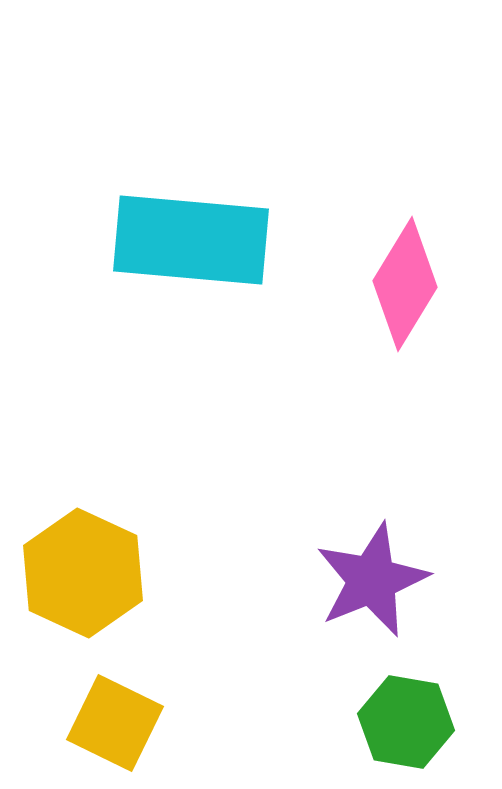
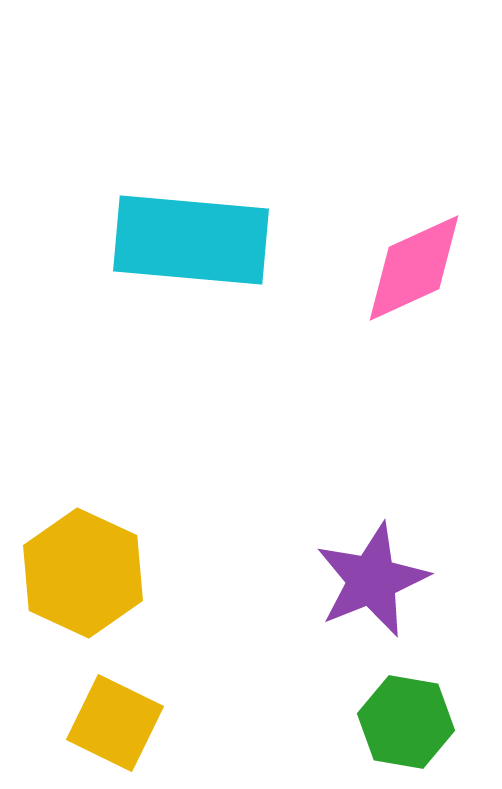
pink diamond: moved 9 px right, 16 px up; rotated 34 degrees clockwise
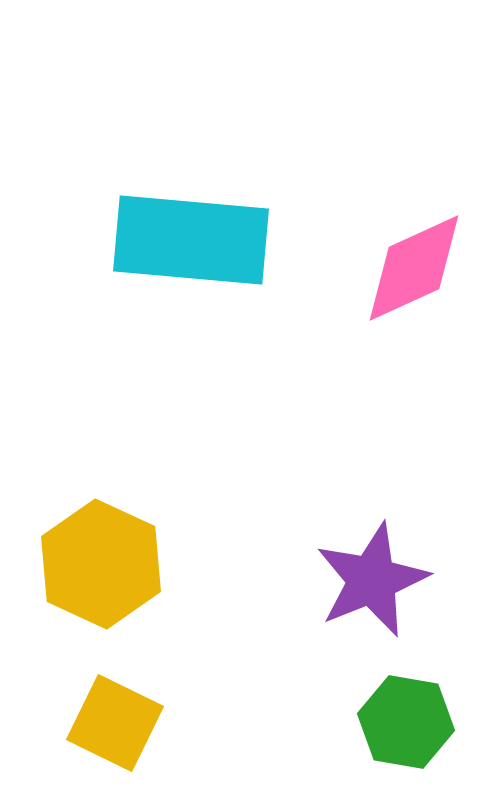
yellow hexagon: moved 18 px right, 9 px up
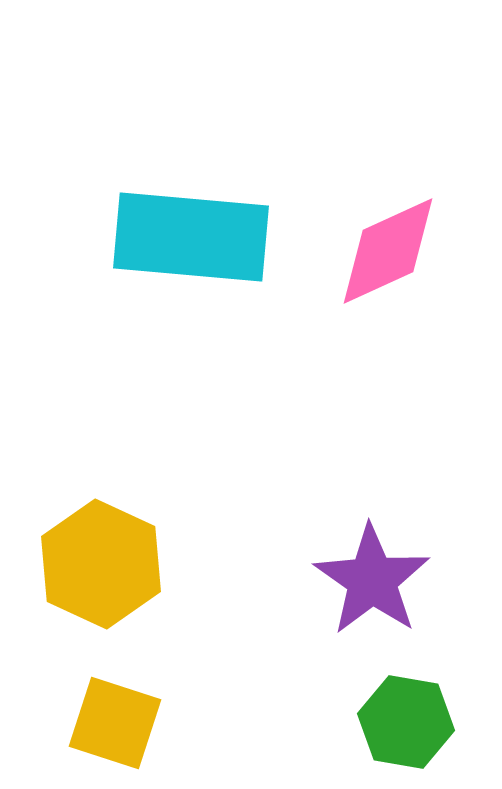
cyan rectangle: moved 3 px up
pink diamond: moved 26 px left, 17 px up
purple star: rotated 15 degrees counterclockwise
yellow square: rotated 8 degrees counterclockwise
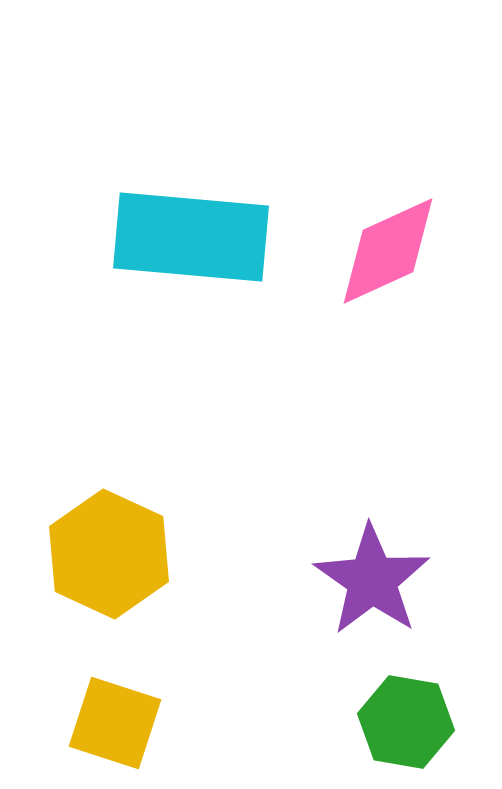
yellow hexagon: moved 8 px right, 10 px up
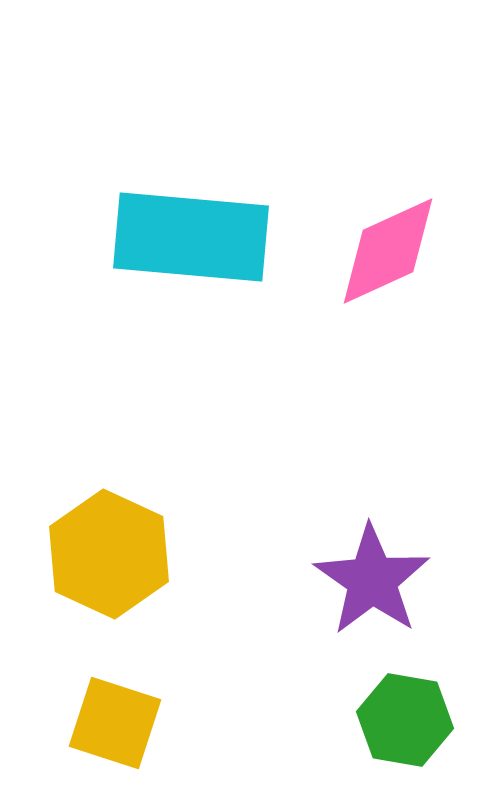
green hexagon: moved 1 px left, 2 px up
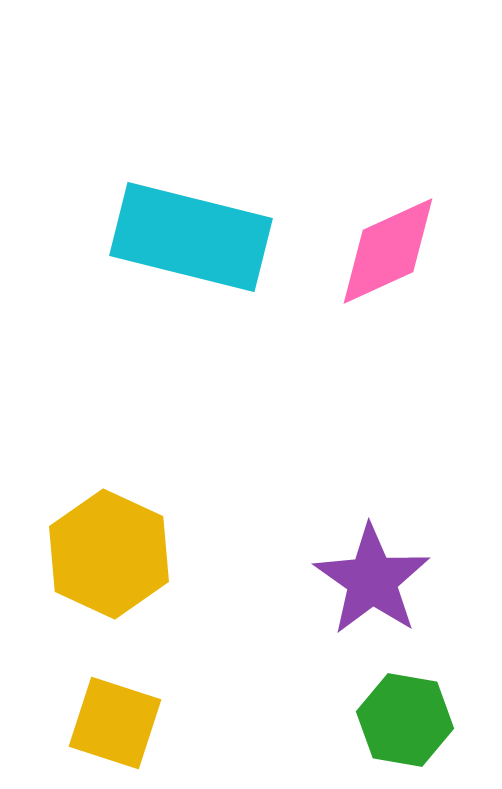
cyan rectangle: rotated 9 degrees clockwise
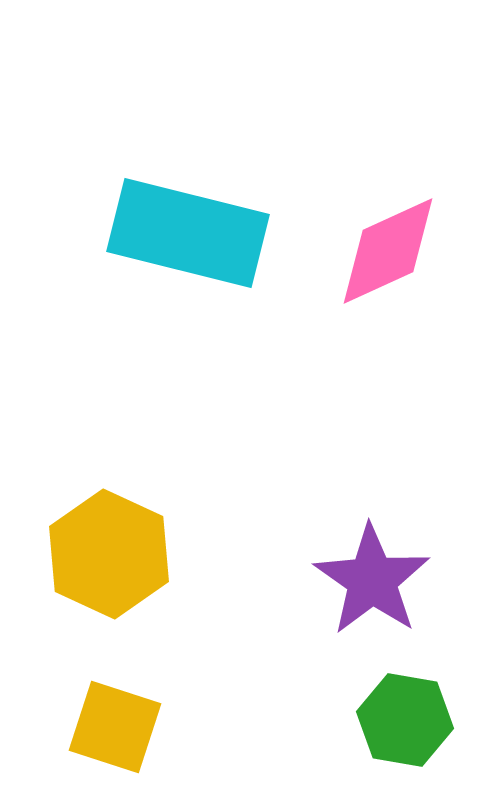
cyan rectangle: moved 3 px left, 4 px up
yellow square: moved 4 px down
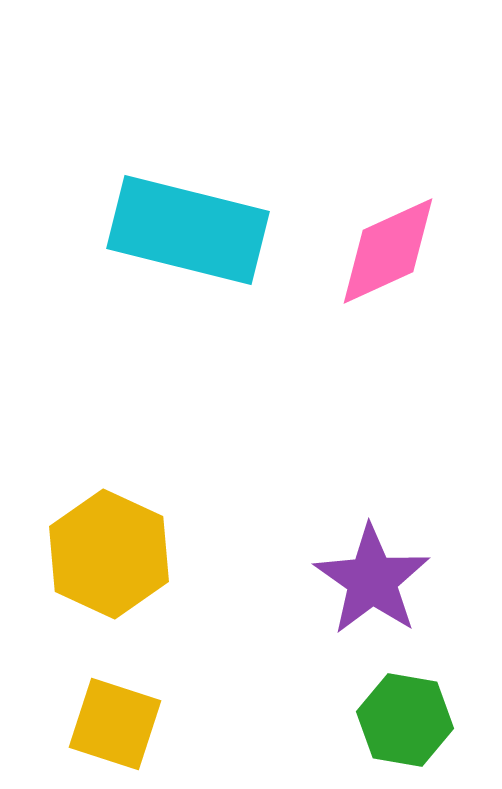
cyan rectangle: moved 3 px up
yellow square: moved 3 px up
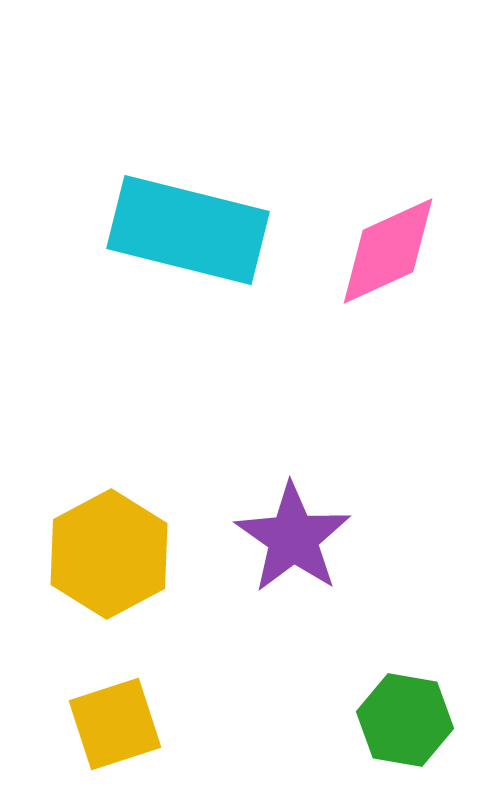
yellow hexagon: rotated 7 degrees clockwise
purple star: moved 79 px left, 42 px up
yellow square: rotated 36 degrees counterclockwise
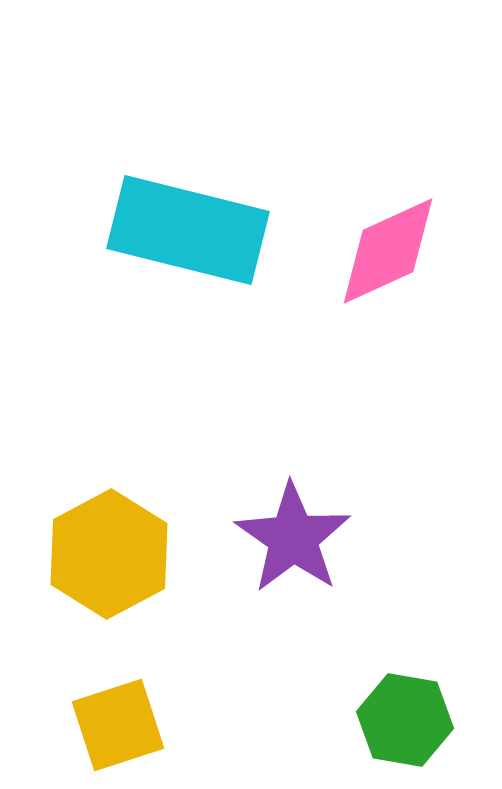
yellow square: moved 3 px right, 1 px down
